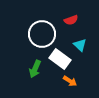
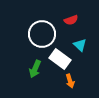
orange arrow: rotated 40 degrees clockwise
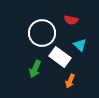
red semicircle: rotated 32 degrees clockwise
white circle: moved 1 px up
white rectangle: moved 2 px up
orange arrow: rotated 40 degrees clockwise
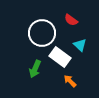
red semicircle: rotated 24 degrees clockwise
orange arrow: rotated 112 degrees clockwise
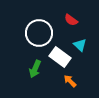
white circle: moved 3 px left
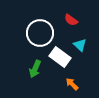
white circle: moved 1 px right
orange arrow: moved 2 px right, 3 px down
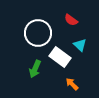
white circle: moved 2 px left
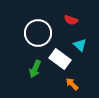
red semicircle: rotated 16 degrees counterclockwise
white rectangle: moved 2 px down
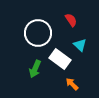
red semicircle: rotated 144 degrees counterclockwise
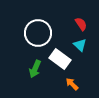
red semicircle: moved 10 px right, 4 px down
